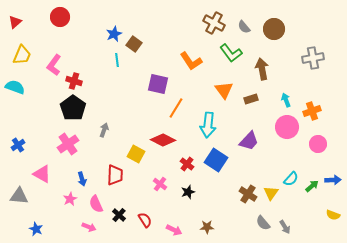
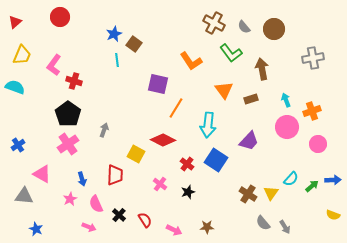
black pentagon at (73, 108): moved 5 px left, 6 px down
gray triangle at (19, 196): moved 5 px right
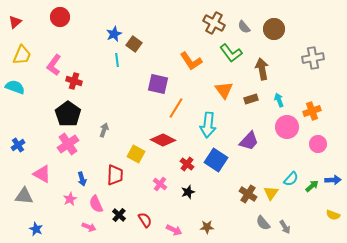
cyan arrow at (286, 100): moved 7 px left
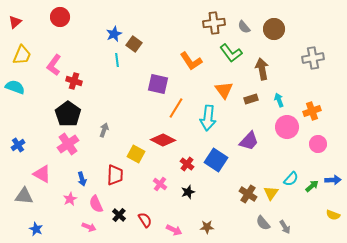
brown cross at (214, 23): rotated 35 degrees counterclockwise
cyan arrow at (208, 125): moved 7 px up
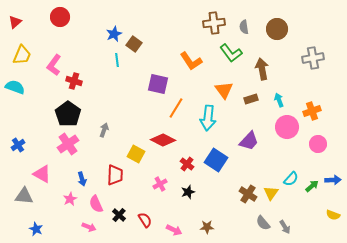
gray semicircle at (244, 27): rotated 32 degrees clockwise
brown circle at (274, 29): moved 3 px right
pink cross at (160, 184): rotated 24 degrees clockwise
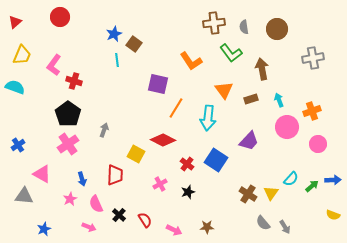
blue star at (36, 229): moved 8 px right; rotated 24 degrees clockwise
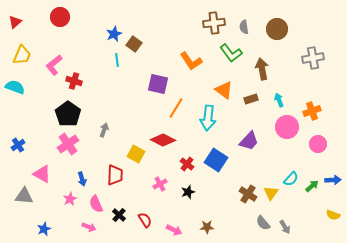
pink L-shape at (54, 65): rotated 15 degrees clockwise
orange triangle at (224, 90): rotated 18 degrees counterclockwise
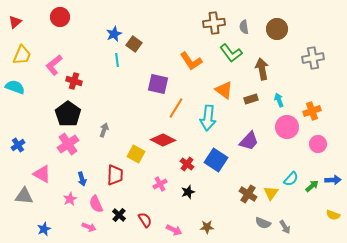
gray semicircle at (263, 223): rotated 28 degrees counterclockwise
